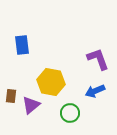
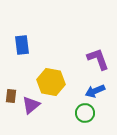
green circle: moved 15 px right
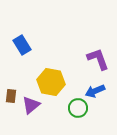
blue rectangle: rotated 24 degrees counterclockwise
green circle: moved 7 px left, 5 px up
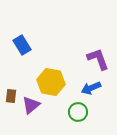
blue arrow: moved 4 px left, 3 px up
green circle: moved 4 px down
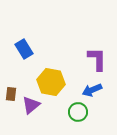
blue rectangle: moved 2 px right, 4 px down
purple L-shape: moved 1 px left; rotated 20 degrees clockwise
blue arrow: moved 1 px right, 2 px down
brown rectangle: moved 2 px up
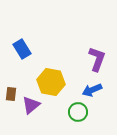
blue rectangle: moved 2 px left
purple L-shape: rotated 20 degrees clockwise
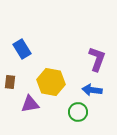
blue arrow: rotated 30 degrees clockwise
brown rectangle: moved 1 px left, 12 px up
purple triangle: moved 1 px left, 1 px up; rotated 30 degrees clockwise
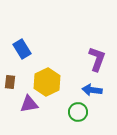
yellow hexagon: moved 4 px left; rotated 24 degrees clockwise
purple triangle: moved 1 px left
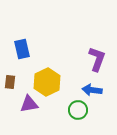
blue rectangle: rotated 18 degrees clockwise
green circle: moved 2 px up
